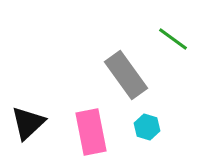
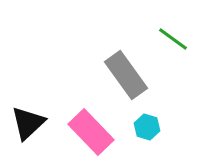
pink rectangle: rotated 33 degrees counterclockwise
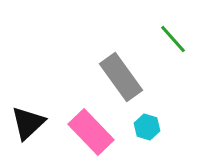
green line: rotated 12 degrees clockwise
gray rectangle: moved 5 px left, 2 px down
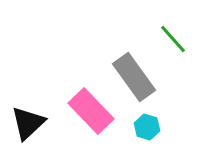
gray rectangle: moved 13 px right
pink rectangle: moved 21 px up
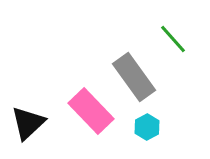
cyan hexagon: rotated 15 degrees clockwise
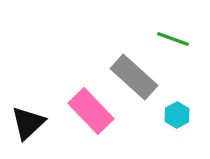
green line: rotated 28 degrees counterclockwise
gray rectangle: rotated 12 degrees counterclockwise
cyan hexagon: moved 30 px right, 12 px up
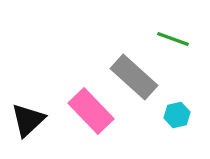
cyan hexagon: rotated 15 degrees clockwise
black triangle: moved 3 px up
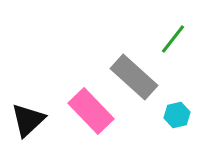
green line: rotated 72 degrees counterclockwise
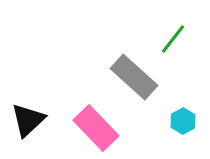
pink rectangle: moved 5 px right, 17 px down
cyan hexagon: moved 6 px right, 6 px down; rotated 15 degrees counterclockwise
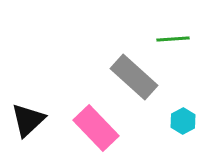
green line: rotated 48 degrees clockwise
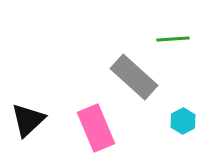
pink rectangle: rotated 21 degrees clockwise
